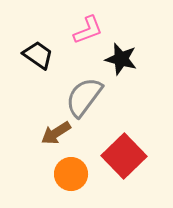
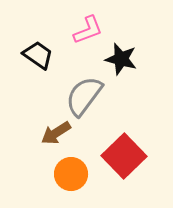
gray semicircle: moved 1 px up
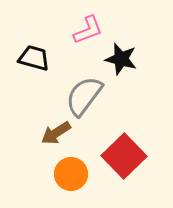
black trapezoid: moved 4 px left, 3 px down; rotated 20 degrees counterclockwise
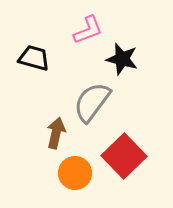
black star: moved 1 px right
gray semicircle: moved 8 px right, 6 px down
brown arrow: rotated 136 degrees clockwise
orange circle: moved 4 px right, 1 px up
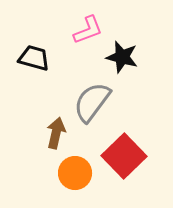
black star: moved 2 px up
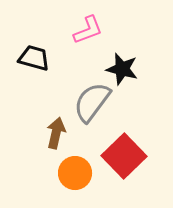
black star: moved 12 px down
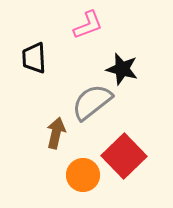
pink L-shape: moved 5 px up
black trapezoid: rotated 108 degrees counterclockwise
gray semicircle: rotated 15 degrees clockwise
orange circle: moved 8 px right, 2 px down
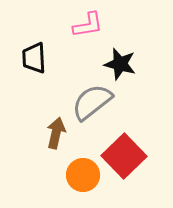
pink L-shape: rotated 12 degrees clockwise
black star: moved 2 px left, 5 px up
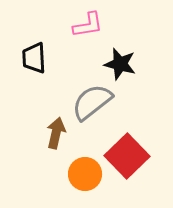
red square: moved 3 px right
orange circle: moved 2 px right, 1 px up
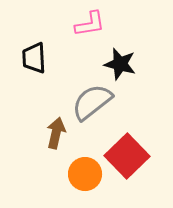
pink L-shape: moved 2 px right, 1 px up
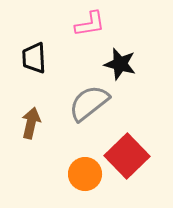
gray semicircle: moved 3 px left, 1 px down
brown arrow: moved 25 px left, 10 px up
